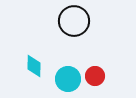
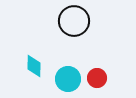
red circle: moved 2 px right, 2 px down
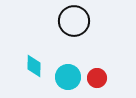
cyan circle: moved 2 px up
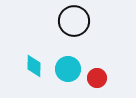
cyan circle: moved 8 px up
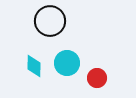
black circle: moved 24 px left
cyan circle: moved 1 px left, 6 px up
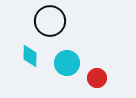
cyan diamond: moved 4 px left, 10 px up
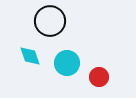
cyan diamond: rotated 20 degrees counterclockwise
red circle: moved 2 px right, 1 px up
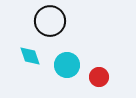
cyan circle: moved 2 px down
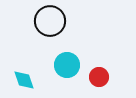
cyan diamond: moved 6 px left, 24 px down
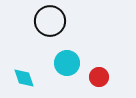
cyan circle: moved 2 px up
cyan diamond: moved 2 px up
